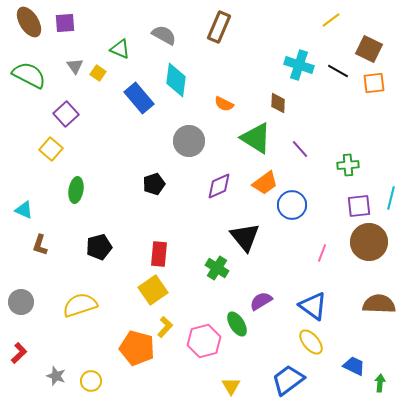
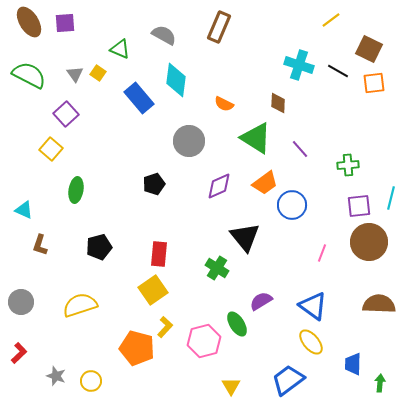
gray triangle at (75, 66): moved 8 px down
blue trapezoid at (354, 366): moved 1 px left, 2 px up; rotated 115 degrees counterclockwise
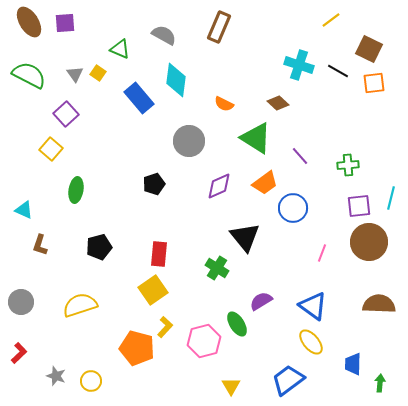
brown diamond at (278, 103): rotated 50 degrees counterclockwise
purple line at (300, 149): moved 7 px down
blue circle at (292, 205): moved 1 px right, 3 px down
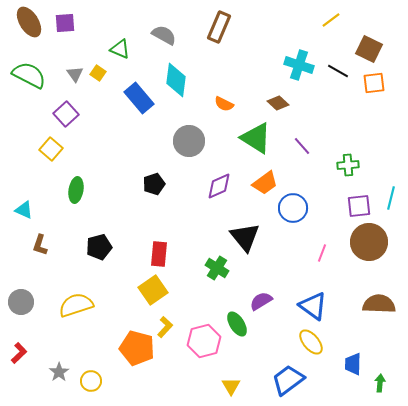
purple line at (300, 156): moved 2 px right, 10 px up
yellow semicircle at (80, 305): moved 4 px left
gray star at (56, 376): moved 3 px right, 4 px up; rotated 18 degrees clockwise
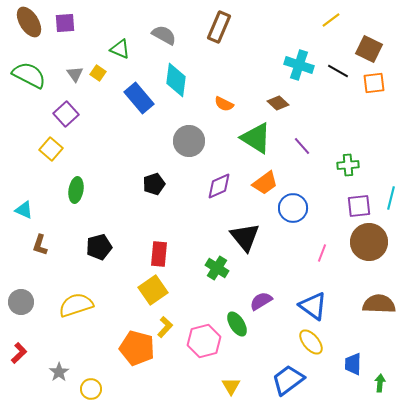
yellow circle at (91, 381): moved 8 px down
